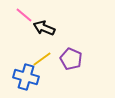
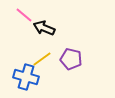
purple pentagon: rotated 10 degrees counterclockwise
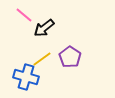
black arrow: rotated 60 degrees counterclockwise
purple pentagon: moved 1 px left, 2 px up; rotated 20 degrees clockwise
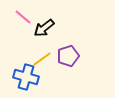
pink line: moved 1 px left, 2 px down
purple pentagon: moved 2 px left, 1 px up; rotated 20 degrees clockwise
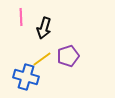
pink line: moved 2 px left; rotated 48 degrees clockwise
black arrow: rotated 35 degrees counterclockwise
